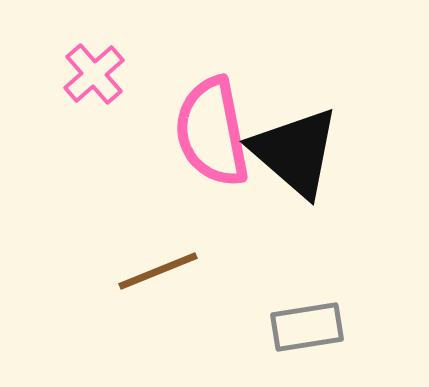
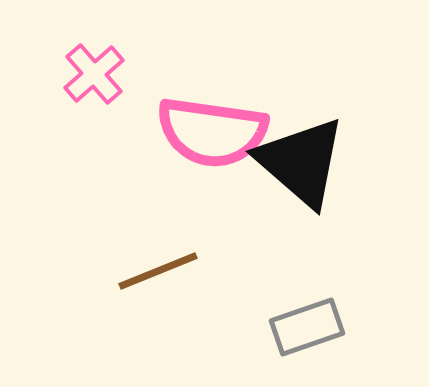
pink semicircle: rotated 71 degrees counterclockwise
black triangle: moved 6 px right, 10 px down
gray rectangle: rotated 10 degrees counterclockwise
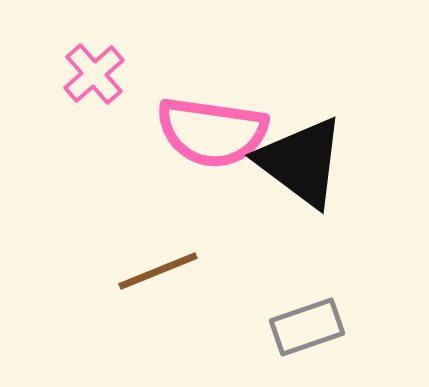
black triangle: rotated 4 degrees counterclockwise
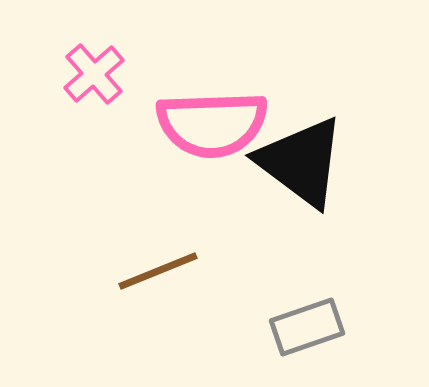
pink semicircle: moved 8 px up; rotated 10 degrees counterclockwise
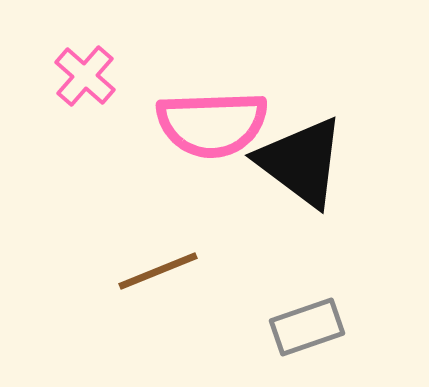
pink cross: moved 9 px left, 2 px down; rotated 8 degrees counterclockwise
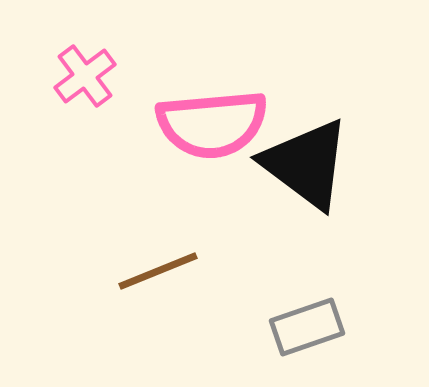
pink cross: rotated 12 degrees clockwise
pink semicircle: rotated 3 degrees counterclockwise
black triangle: moved 5 px right, 2 px down
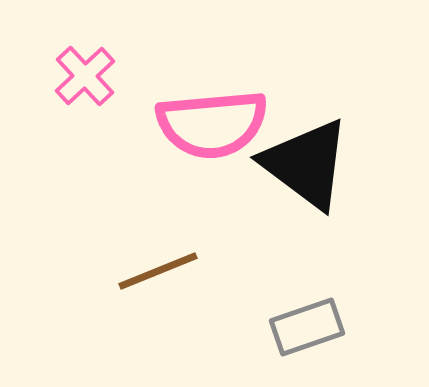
pink cross: rotated 6 degrees counterclockwise
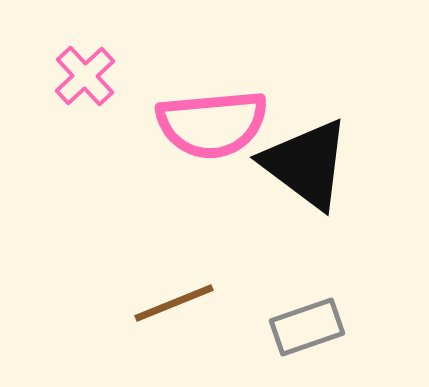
brown line: moved 16 px right, 32 px down
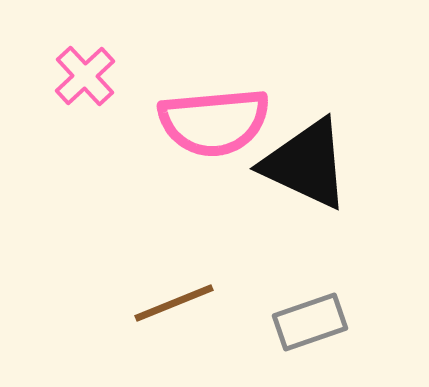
pink semicircle: moved 2 px right, 2 px up
black triangle: rotated 12 degrees counterclockwise
gray rectangle: moved 3 px right, 5 px up
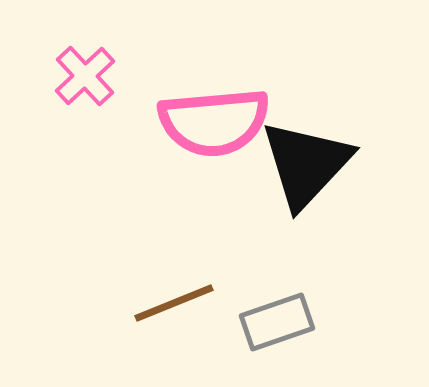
black triangle: rotated 48 degrees clockwise
gray rectangle: moved 33 px left
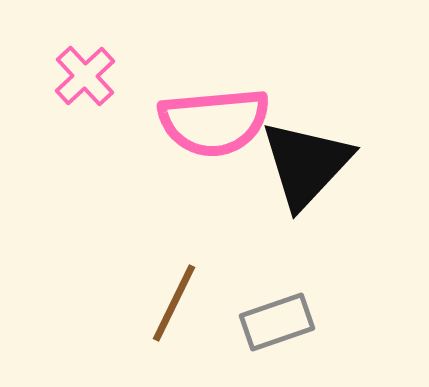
brown line: rotated 42 degrees counterclockwise
